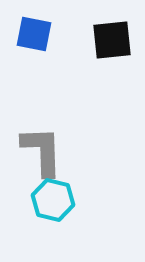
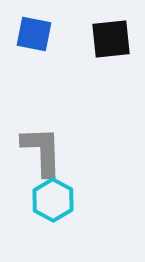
black square: moved 1 px left, 1 px up
cyan hexagon: rotated 15 degrees clockwise
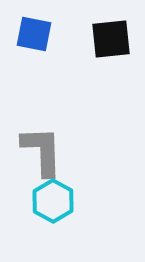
cyan hexagon: moved 1 px down
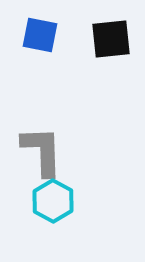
blue square: moved 6 px right, 1 px down
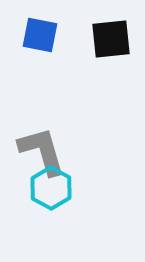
gray L-shape: rotated 14 degrees counterclockwise
cyan hexagon: moved 2 px left, 13 px up
